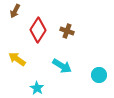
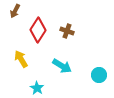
yellow arrow: moved 4 px right; rotated 24 degrees clockwise
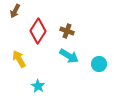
red diamond: moved 1 px down
yellow arrow: moved 2 px left
cyan arrow: moved 7 px right, 10 px up
cyan circle: moved 11 px up
cyan star: moved 1 px right, 2 px up
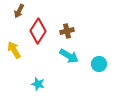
brown arrow: moved 4 px right
brown cross: rotated 32 degrees counterclockwise
yellow arrow: moved 5 px left, 9 px up
cyan star: moved 2 px up; rotated 16 degrees counterclockwise
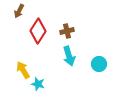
yellow arrow: moved 9 px right, 20 px down
cyan arrow: rotated 42 degrees clockwise
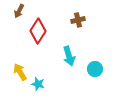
brown cross: moved 11 px right, 11 px up
cyan circle: moved 4 px left, 5 px down
yellow arrow: moved 3 px left, 2 px down
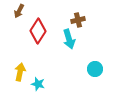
cyan arrow: moved 17 px up
yellow arrow: rotated 42 degrees clockwise
